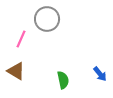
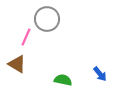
pink line: moved 5 px right, 2 px up
brown triangle: moved 1 px right, 7 px up
green semicircle: rotated 66 degrees counterclockwise
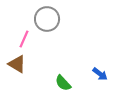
pink line: moved 2 px left, 2 px down
blue arrow: rotated 14 degrees counterclockwise
green semicircle: moved 3 px down; rotated 144 degrees counterclockwise
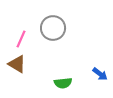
gray circle: moved 6 px right, 9 px down
pink line: moved 3 px left
green semicircle: rotated 54 degrees counterclockwise
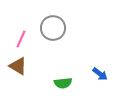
brown triangle: moved 1 px right, 2 px down
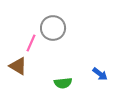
pink line: moved 10 px right, 4 px down
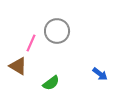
gray circle: moved 4 px right, 3 px down
green semicircle: moved 12 px left; rotated 30 degrees counterclockwise
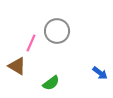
brown triangle: moved 1 px left
blue arrow: moved 1 px up
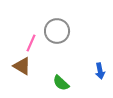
brown triangle: moved 5 px right
blue arrow: moved 2 px up; rotated 42 degrees clockwise
green semicircle: moved 10 px right; rotated 78 degrees clockwise
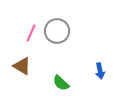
pink line: moved 10 px up
